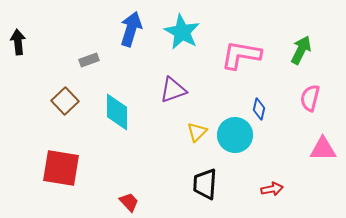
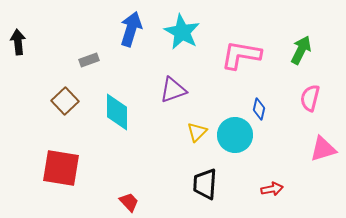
pink triangle: rotated 16 degrees counterclockwise
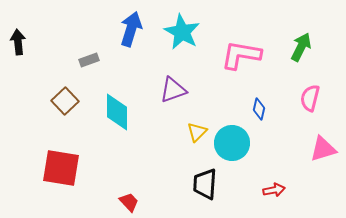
green arrow: moved 3 px up
cyan circle: moved 3 px left, 8 px down
red arrow: moved 2 px right, 1 px down
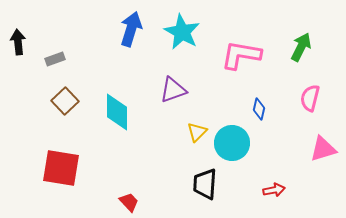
gray rectangle: moved 34 px left, 1 px up
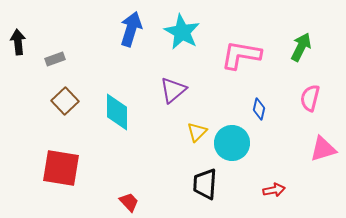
purple triangle: rotated 20 degrees counterclockwise
